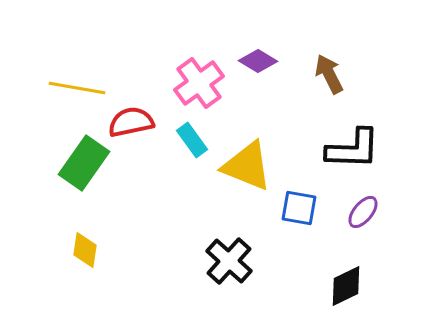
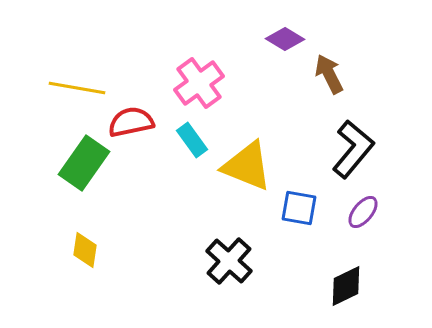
purple diamond: moved 27 px right, 22 px up
black L-shape: rotated 52 degrees counterclockwise
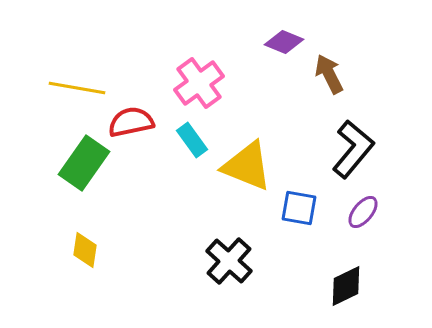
purple diamond: moved 1 px left, 3 px down; rotated 9 degrees counterclockwise
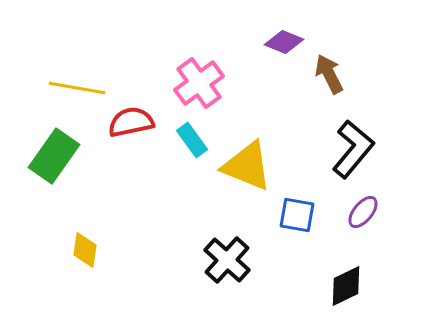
green rectangle: moved 30 px left, 7 px up
blue square: moved 2 px left, 7 px down
black cross: moved 2 px left, 1 px up
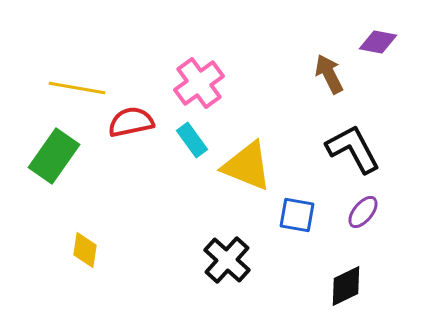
purple diamond: moved 94 px right; rotated 12 degrees counterclockwise
black L-shape: rotated 68 degrees counterclockwise
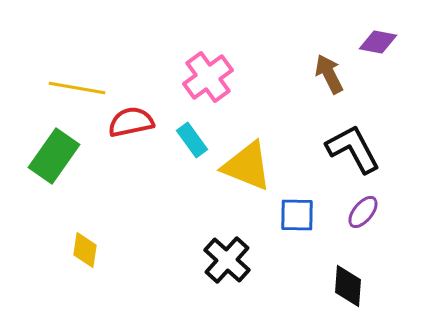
pink cross: moved 9 px right, 6 px up
blue square: rotated 9 degrees counterclockwise
black diamond: moved 2 px right; rotated 60 degrees counterclockwise
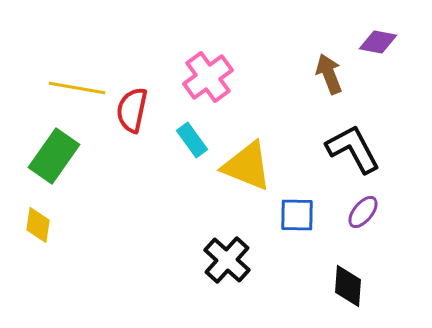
brown arrow: rotated 6 degrees clockwise
red semicircle: moved 1 px right, 12 px up; rotated 66 degrees counterclockwise
yellow diamond: moved 47 px left, 25 px up
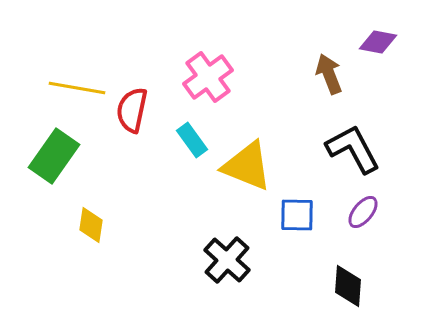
yellow diamond: moved 53 px right
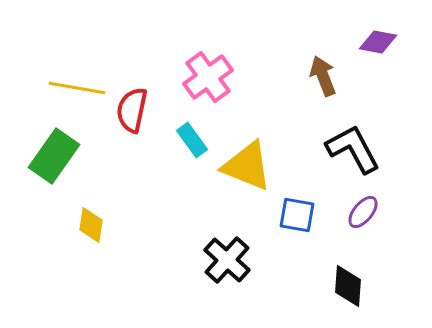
brown arrow: moved 6 px left, 2 px down
blue square: rotated 9 degrees clockwise
